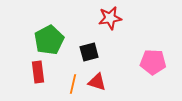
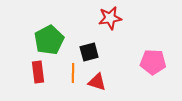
orange line: moved 11 px up; rotated 12 degrees counterclockwise
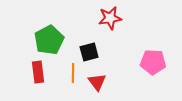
red triangle: rotated 36 degrees clockwise
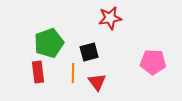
green pentagon: moved 3 px down; rotated 8 degrees clockwise
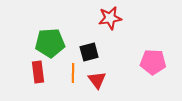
green pentagon: moved 1 px right; rotated 16 degrees clockwise
red triangle: moved 2 px up
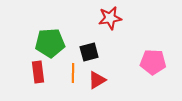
red triangle: rotated 36 degrees clockwise
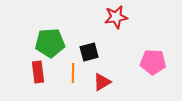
red star: moved 6 px right, 1 px up
red triangle: moved 5 px right, 2 px down
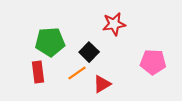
red star: moved 2 px left, 7 px down
green pentagon: moved 1 px up
black square: rotated 30 degrees counterclockwise
orange line: moved 4 px right; rotated 54 degrees clockwise
red triangle: moved 2 px down
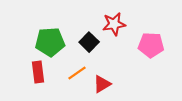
black square: moved 10 px up
pink pentagon: moved 2 px left, 17 px up
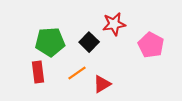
pink pentagon: rotated 25 degrees clockwise
